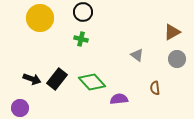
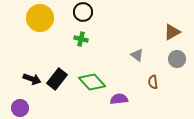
brown semicircle: moved 2 px left, 6 px up
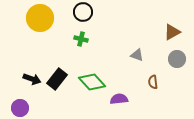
gray triangle: rotated 16 degrees counterclockwise
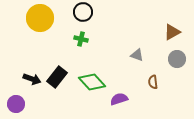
black rectangle: moved 2 px up
purple semicircle: rotated 12 degrees counterclockwise
purple circle: moved 4 px left, 4 px up
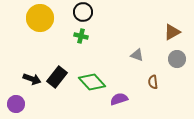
green cross: moved 3 px up
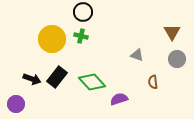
yellow circle: moved 12 px right, 21 px down
brown triangle: rotated 30 degrees counterclockwise
